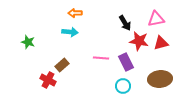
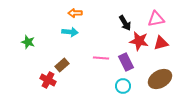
brown ellipse: rotated 25 degrees counterclockwise
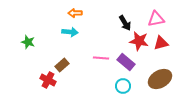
purple rectangle: rotated 24 degrees counterclockwise
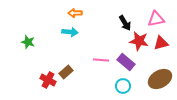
pink line: moved 2 px down
brown rectangle: moved 4 px right, 7 px down
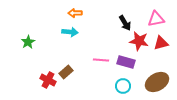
green star: rotated 24 degrees clockwise
purple rectangle: rotated 24 degrees counterclockwise
brown ellipse: moved 3 px left, 3 px down
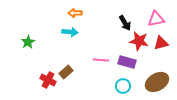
purple rectangle: moved 1 px right
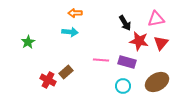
red triangle: rotated 35 degrees counterclockwise
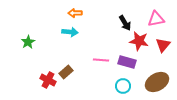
red triangle: moved 2 px right, 2 px down
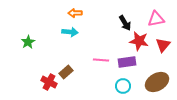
purple rectangle: rotated 24 degrees counterclockwise
red cross: moved 1 px right, 2 px down
